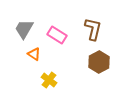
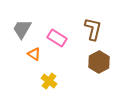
gray trapezoid: moved 2 px left
pink rectangle: moved 3 px down
yellow cross: moved 1 px down
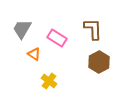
brown L-shape: rotated 15 degrees counterclockwise
